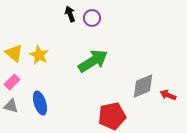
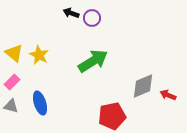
black arrow: moved 1 px right, 1 px up; rotated 49 degrees counterclockwise
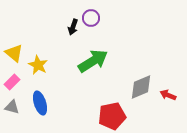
black arrow: moved 2 px right, 14 px down; rotated 91 degrees counterclockwise
purple circle: moved 1 px left
yellow star: moved 1 px left, 10 px down
gray diamond: moved 2 px left, 1 px down
gray triangle: moved 1 px right, 1 px down
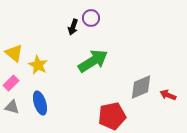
pink rectangle: moved 1 px left, 1 px down
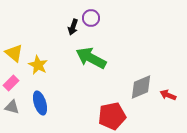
green arrow: moved 2 px left, 3 px up; rotated 120 degrees counterclockwise
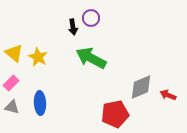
black arrow: rotated 28 degrees counterclockwise
yellow star: moved 8 px up
blue ellipse: rotated 15 degrees clockwise
red pentagon: moved 3 px right, 2 px up
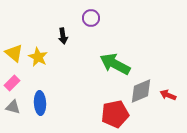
black arrow: moved 10 px left, 9 px down
green arrow: moved 24 px right, 6 px down
pink rectangle: moved 1 px right
gray diamond: moved 4 px down
gray triangle: moved 1 px right
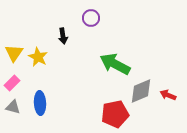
yellow triangle: rotated 24 degrees clockwise
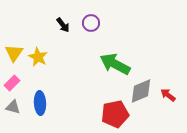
purple circle: moved 5 px down
black arrow: moved 11 px up; rotated 28 degrees counterclockwise
red arrow: rotated 14 degrees clockwise
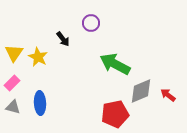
black arrow: moved 14 px down
